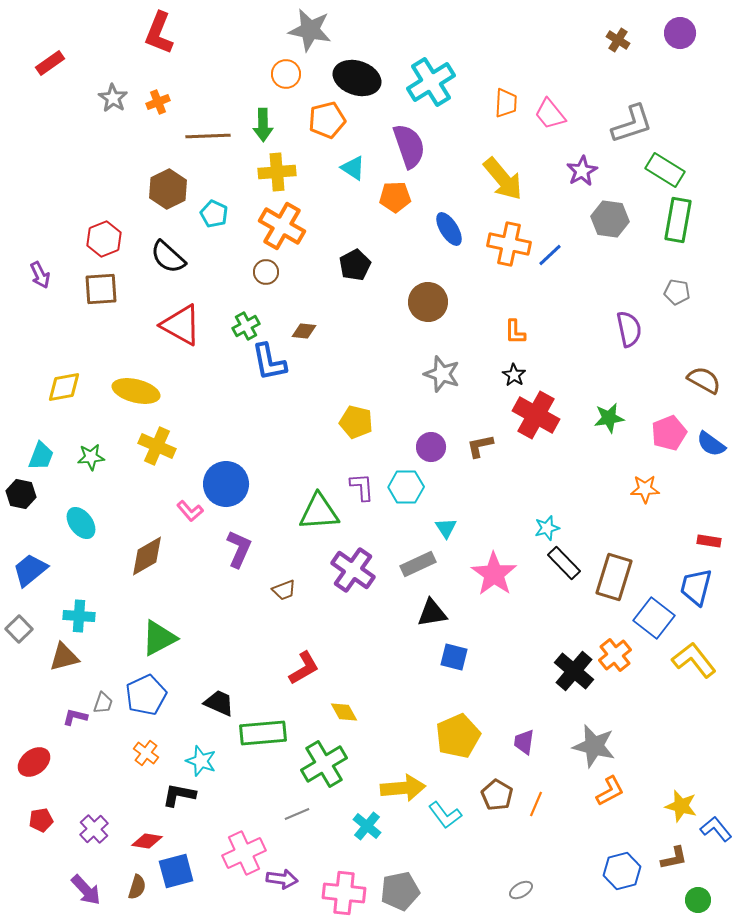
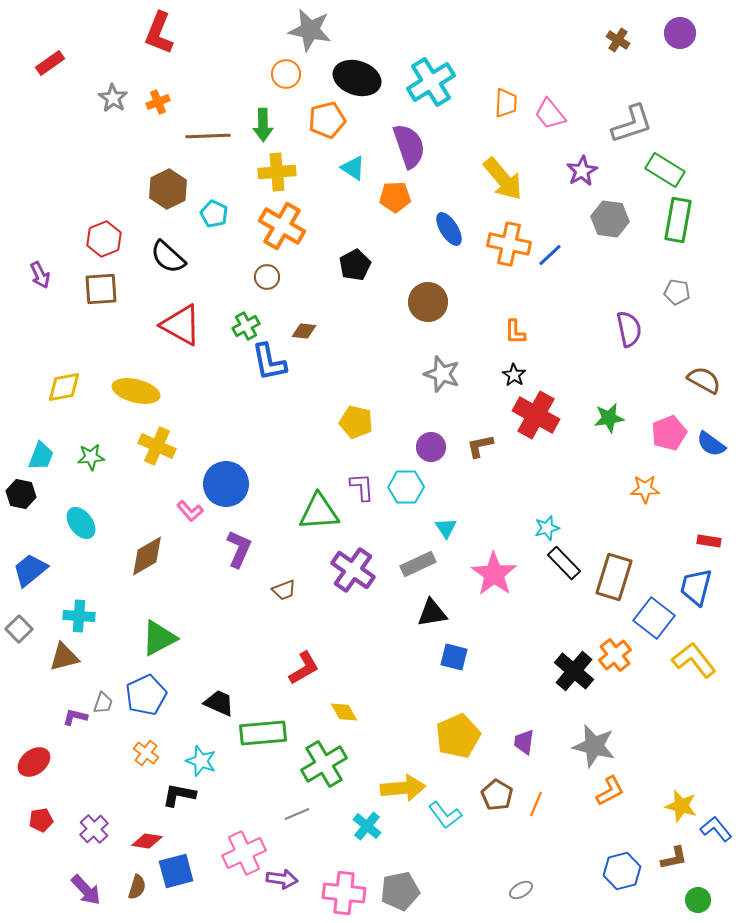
brown circle at (266, 272): moved 1 px right, 5 px down
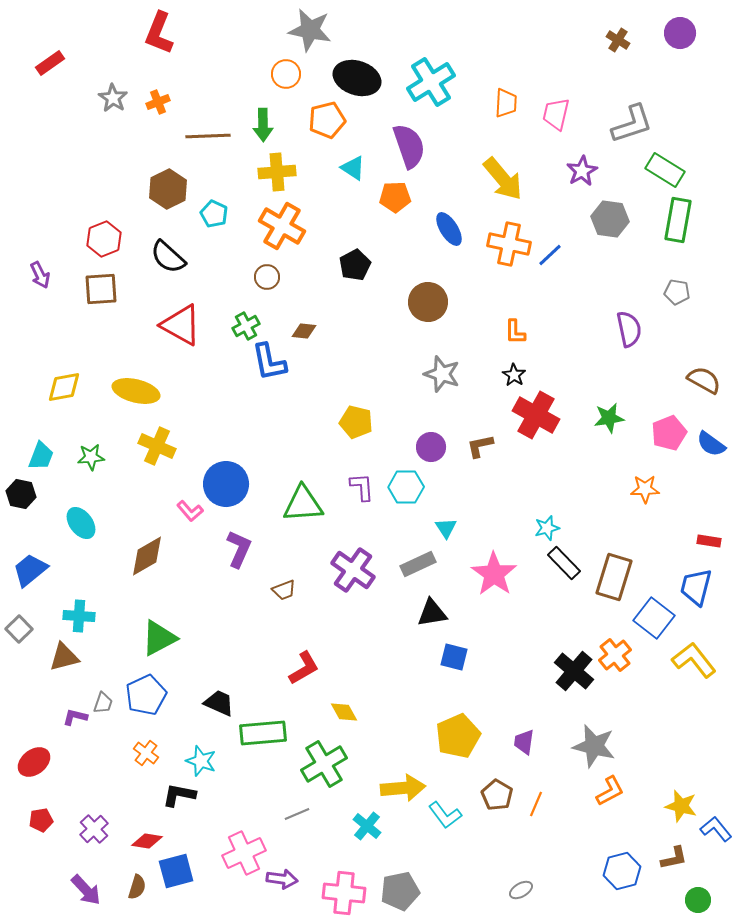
pink trapezoid at (550, 114): moved 6 px right; rotated 52 degrees clockwise
green triangle at (319, 512): moved 16 px left, 8 px up
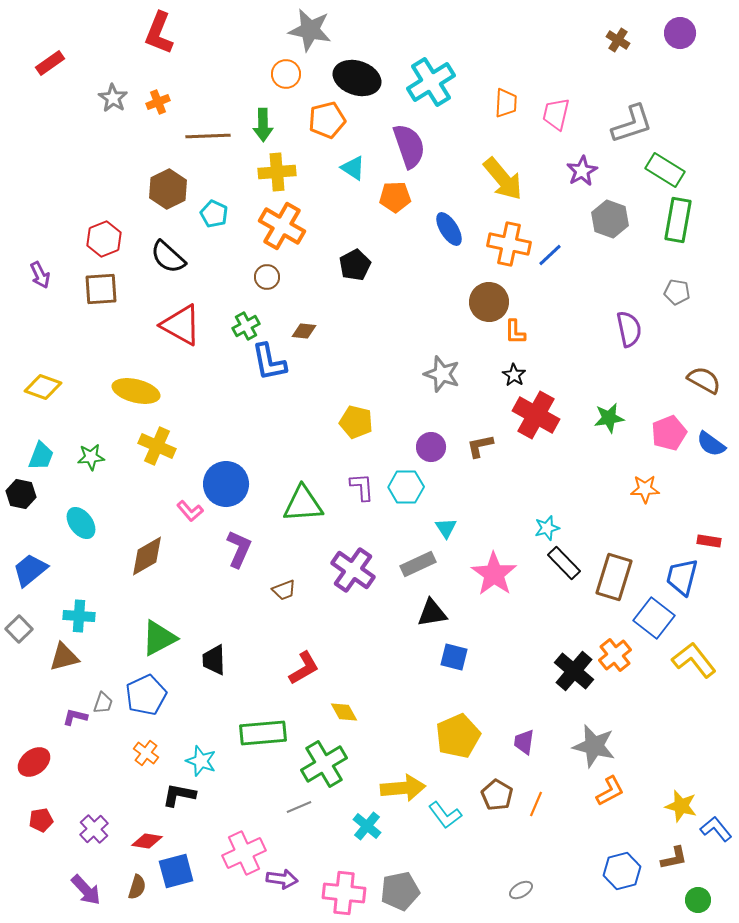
gray hexagon at (610, 219): rotated 12 degrees clockwise
brown circle at (428, 302): moved 61 px right
yellow diamond at (64, 387): moved 21 px left; rotated 30 degrees clockwise
blue trapezoid at (696, 587): moved 14 px left, 10 px up
black trapezoid at (219, 703): moved 5 px left, 43 px up; rotated 116 degrees counterclockwise
gray line at (297, 814): moved 2 px right, 7 px up
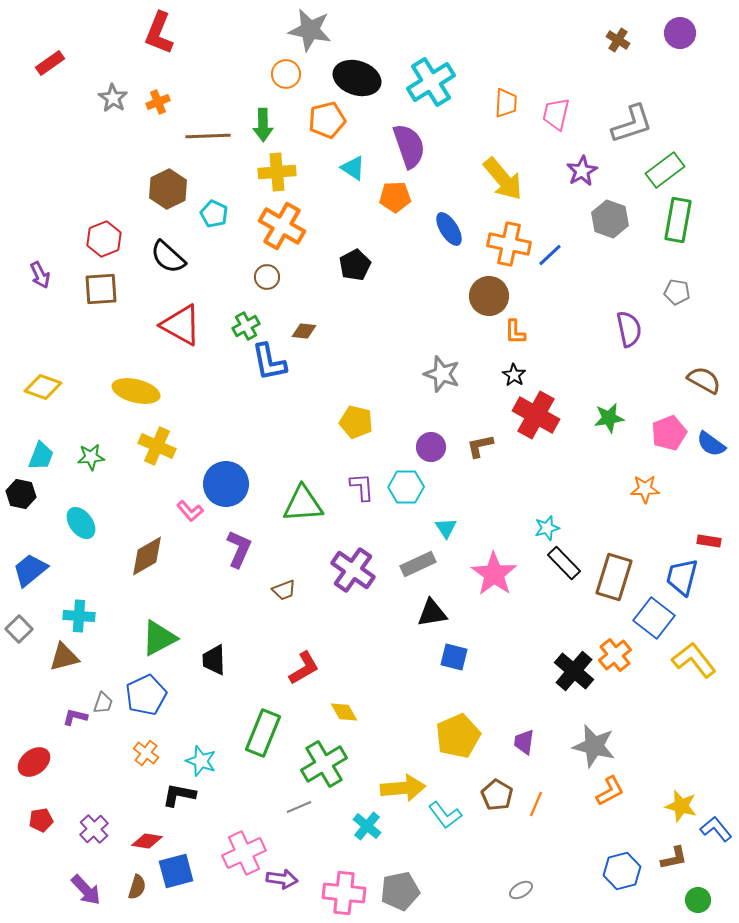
green rectangle at (665, 170): rotated 69 degrees counterclockwise
brown circle at (489, 302): moved 6 px up
green rectangle at (263, 733): rotated 63 degrees counterclockwise
